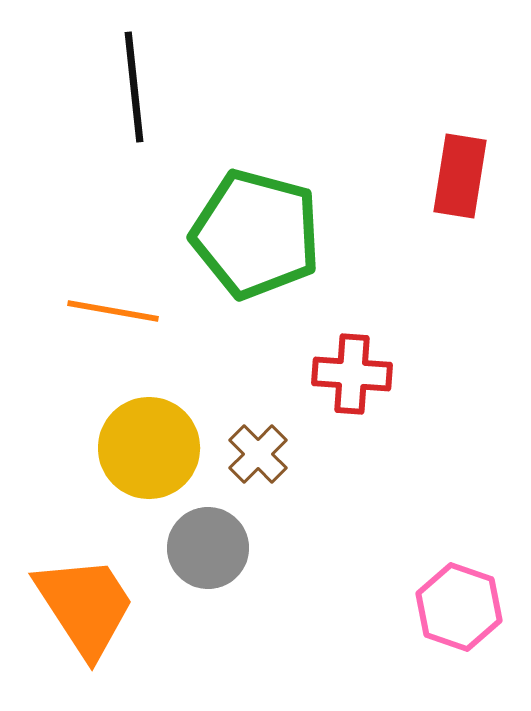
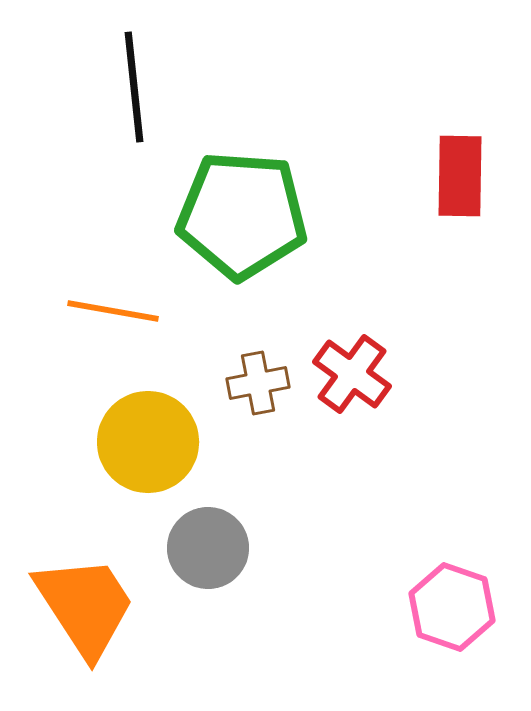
red rectangle: rotated 8 degrees counterclockwise
green pentagon: moved 14 px left, 19 px up; rotated 11 degrees counterclockwise
red cross: rotated 32 degrees clockwise
yellow circle: moved 1 px left, 6 px up
brown cross: moved 71 px up; rotated 34 degrees clockwise
pink hexagon: moved 7 px left
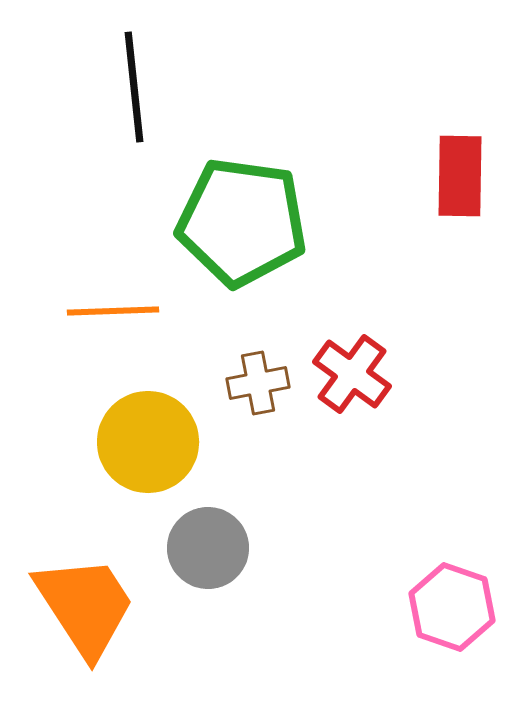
green pentagon: moved 7 px down; rotated 4 degrees clockwise
orange line: rotated 12 degrees counterclockwise
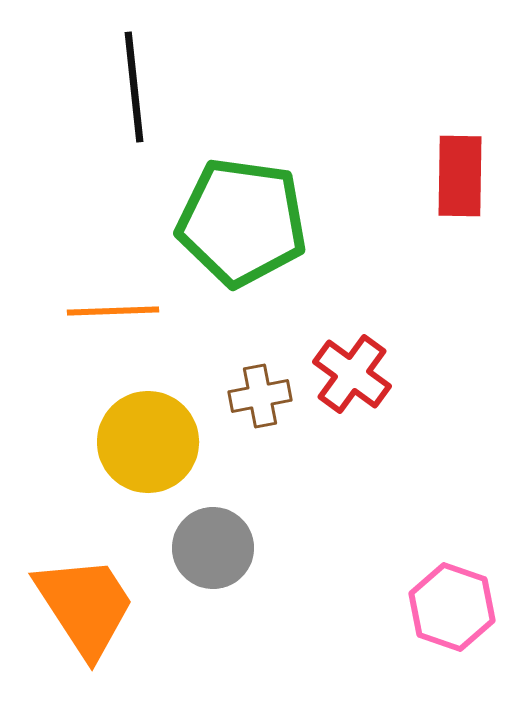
brown cross: moved 2 px right, 13 px down
gray circle: moved 5 px right
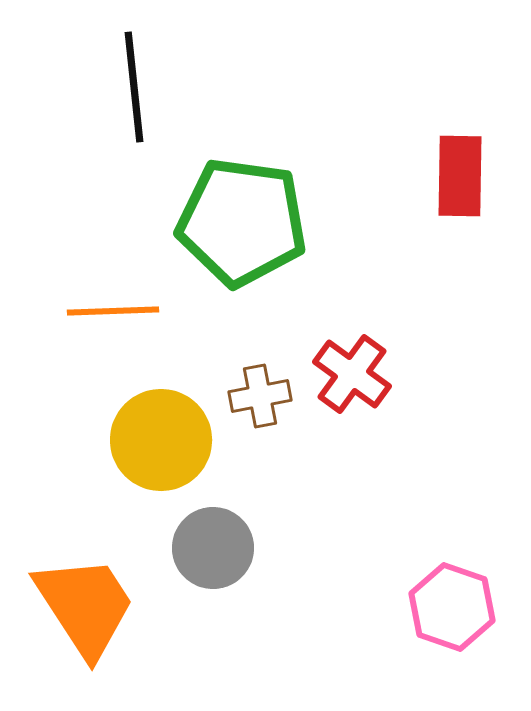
yellow circle: moved 13 px right, 2 px up
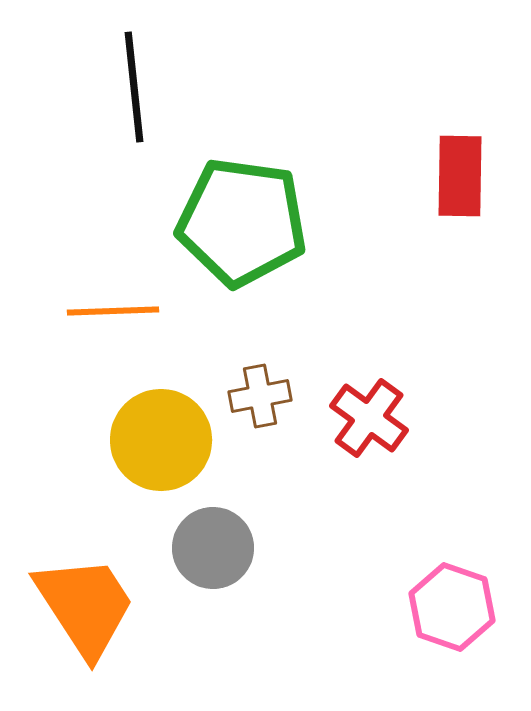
red cross: moved 17 px right, 44 px down
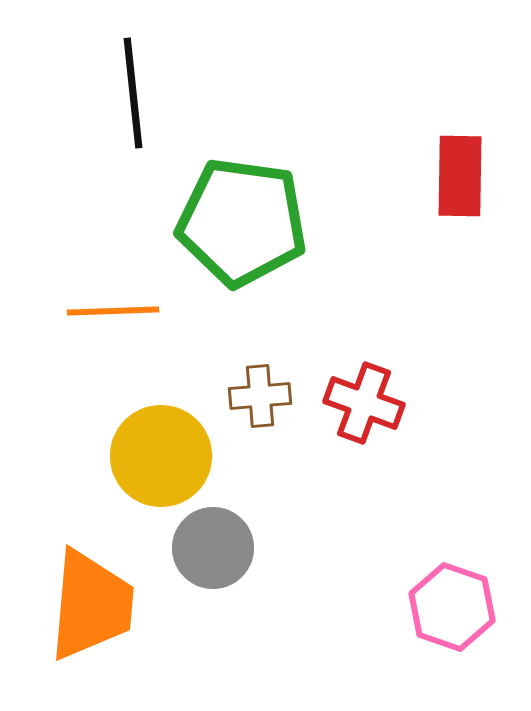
black line: moved 1 px left, 6 px down
brown cross: rotated 6 degrees clockwise
red cross: moved 5 px left, 15 px up; rotated 16 degrees counterclockwise
yellow circle: moved 16 px down
orange trapezoid: moved 6 px right, 1 px up; rotated 38 degrees clockwise
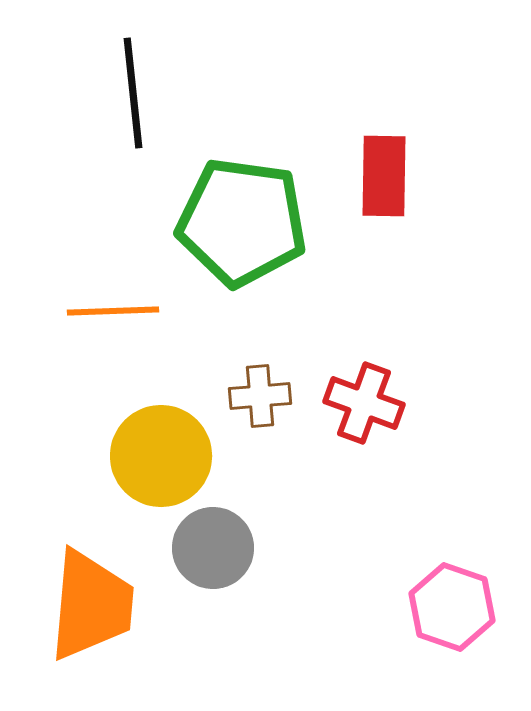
red rectangle: moved 76 px left
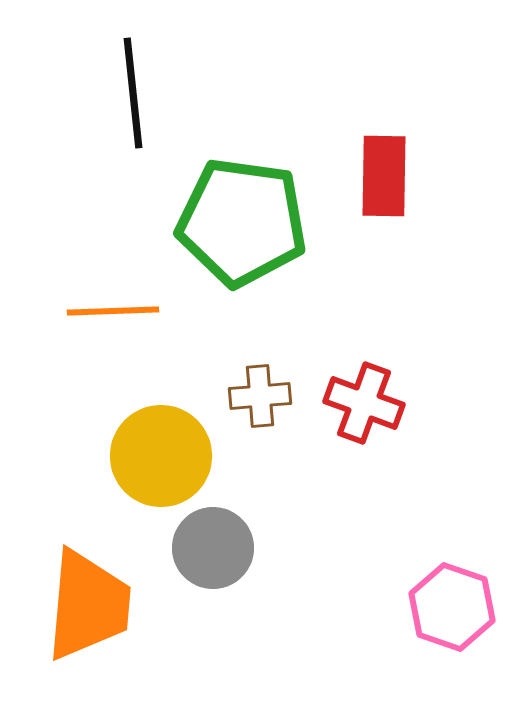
orange trapezoid: moved 3 px left
